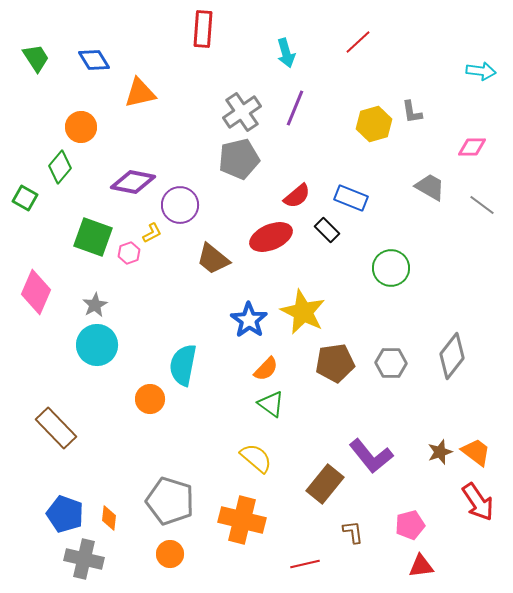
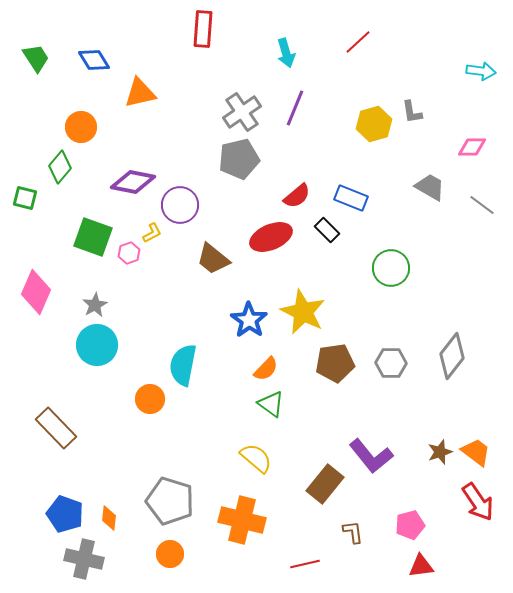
green square at (25, 198): rotated 15 degrees counterclockwise
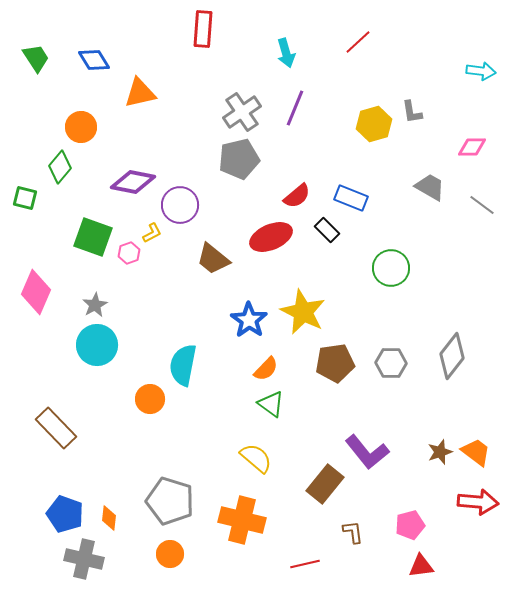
purple L-shape at (371, 456): moved 4 px left, 4 px up
red arrow at (478, 502): rotated 51 degrees counterclockwise
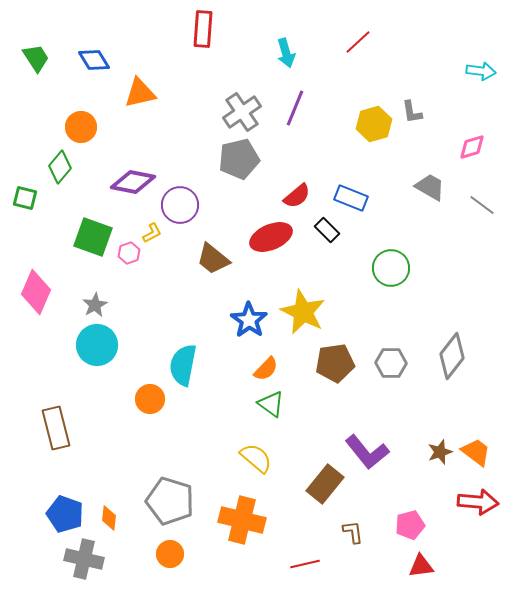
pink diamond at (472, 147): rotated 16 degrees counterclockwise
brown rectangle at (56, 428): rotated 30 degrees clockwise
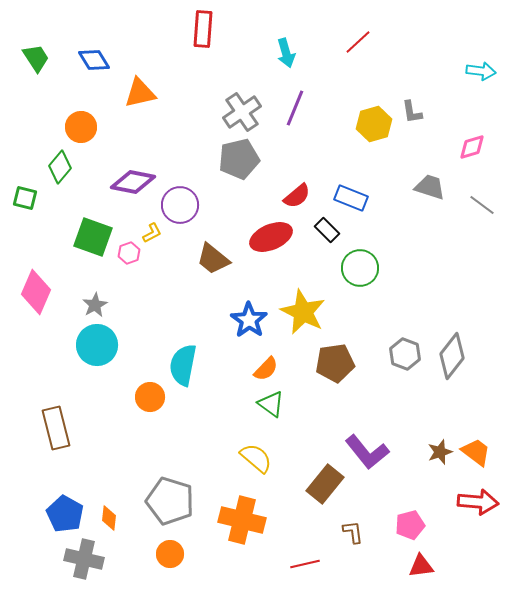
gray trapezoid at (430, 187): rotated 12 degrees counterclockwise
green circle at (391, 268): moved 31 px left
gray hexagon at (391, 363): moved 14 px right, 9 px up; rotated 20 degrees clockwise
orange circle at (150, 399): moved 2 px up
blue pentagon at (65, 514): rotated 9 degrees clockwise
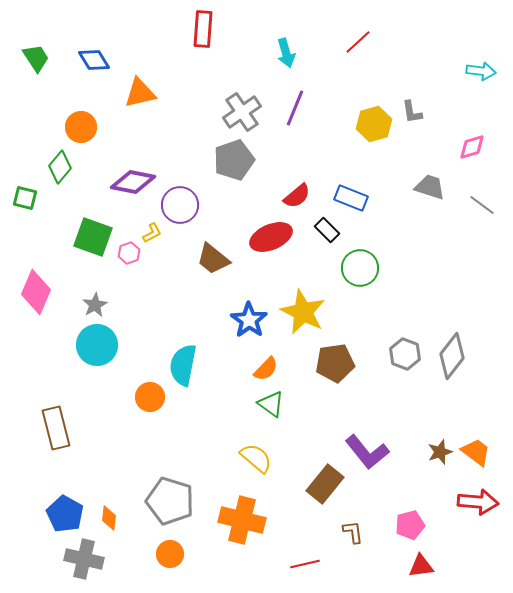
gray pentagon at (239, 159): moved 5 px left, 1 px down; rotated 6 degrees counterclockwise
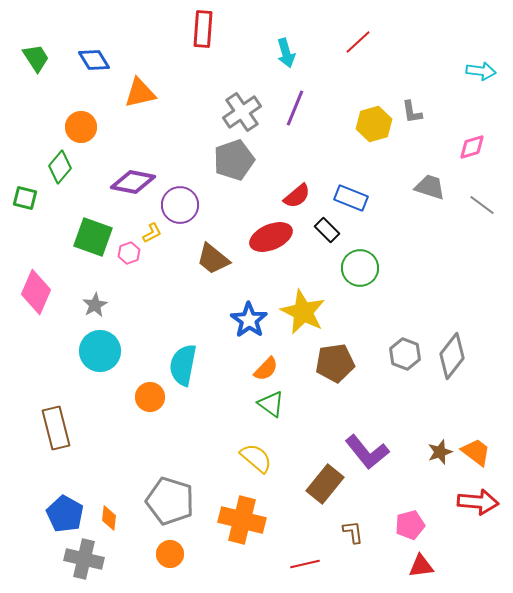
cyan circle at (97, 345): moved 3 px right, 6 px down
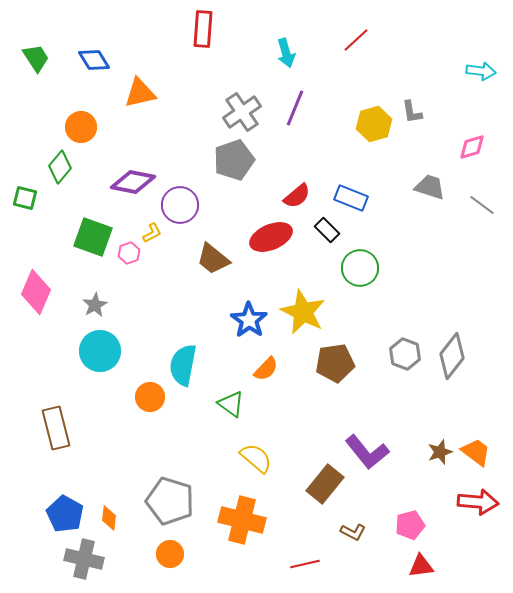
red line at (358, 42): moved 2 px left, 2 px up
green triangle at (271, 404): moved 40 px left
brown L-shape at (353, 532): rotated 125 degrees clockwise
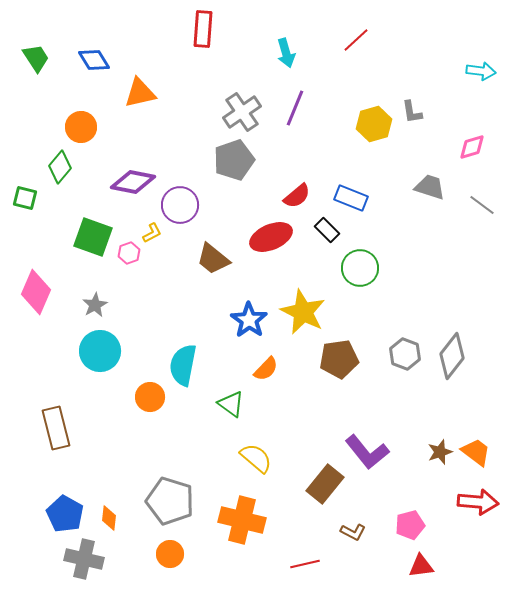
brown pentagon at (335, 363): moved 4 px right, 4 px up
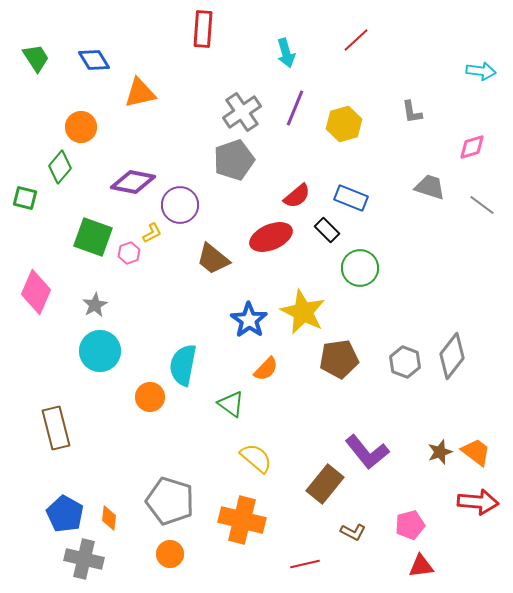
yellow hexagon at (374, 124): moved 30 px left
gray hexagon at (405, 354): moved 8 px down
